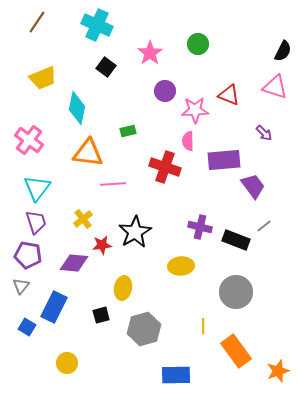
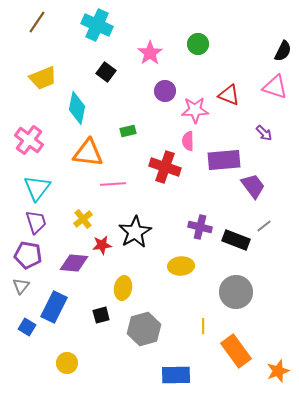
black square at (106, 67): moved 5 px down
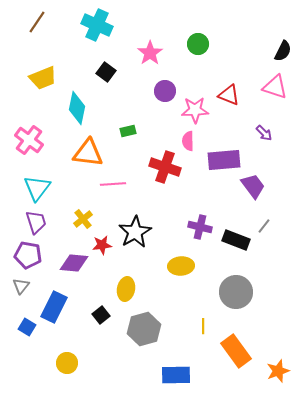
gray line at (264, 226): rotated 14 degrees counterclockwise
yellow ellipse at (123, 288): moved 3 px right, 1 px down
black square at (101, 315): rotated 24 degrees counterclockwise
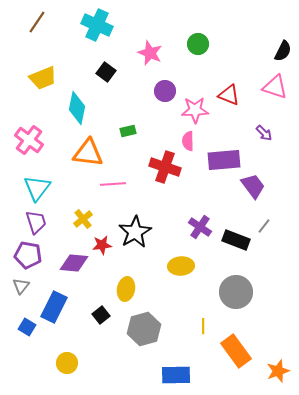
pink star at (150, 53): rotated 15 degrees counterclockwise
purple cross at (200, 227): rotated 20 degrees clockwise
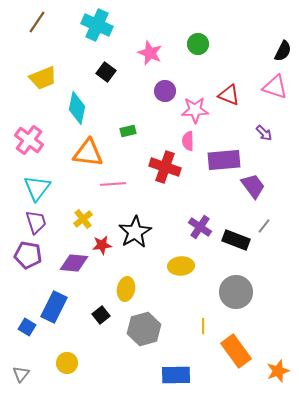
gray triangle at (21, 286): moved 88 px down
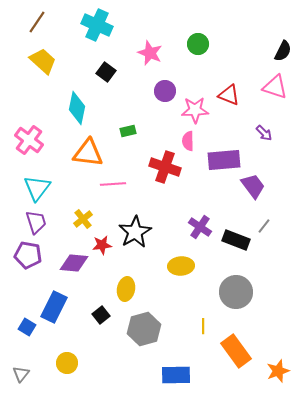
yellow trapezoid at (43, 78): moved 17 px up; rotated 116 degrees counterclockwise
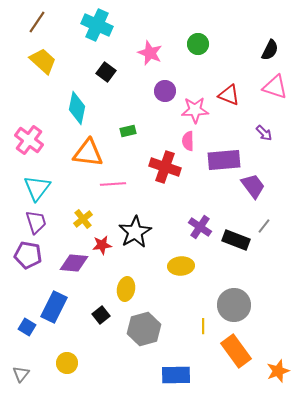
black semicircle at (283, 51): moved 13 px left, 1 px up
gray circle at (236, 292): moved 2 px left, 13 px down
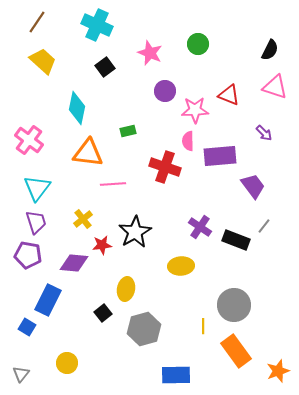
black square at (106, 72): moved 1 px left, 5 px up; rotated 18 degrees clockwise
purple rectangle at (224, 160): moved 4 px left, 4 px up
blue rectangle at (54, 307): moved 6 px left, 7 px up
black square at (101, 315): moved 2 px right, 2 px up
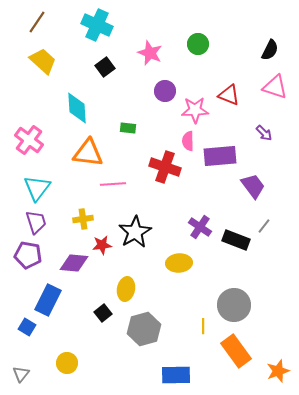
cyan diamond at (77, 108): rotated 16 degrees counterclockwise
green rectangle at (128, 131): moved 3 px up; rotated 21 degrees clockwise
yellow cross at (83, 219): rotated 30 degrees clockwise
yellow ellipse at (181, 266): moved 2 px left, 3 px up
